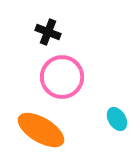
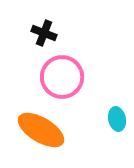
black cross: moved 4 px left, 1 px down
cyan ellipse: rotated 20 degrees clockwise
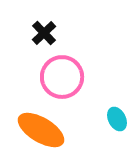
black cross: rotated 25 degrees clockwise
cyan ellipse: rotated 15 degrees counterclockwise
